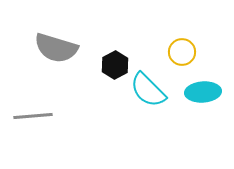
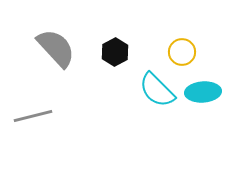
gray semicircle: rotated 150 degrees counterclockwise
black hexagon: moved 13 px up
cyan semicircle: moved 9 px right
gray line: rotated 9 degrees counterclockwise
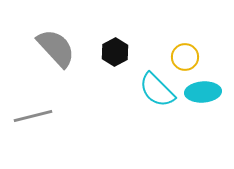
yellow circle: moved 3 px right, 5 px down
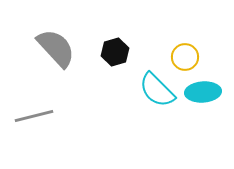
black hexagon: rotated 12 degrees clockwise
gray line: moved 1 px right
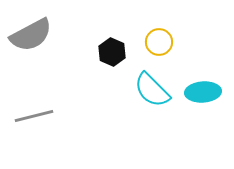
gray semicircle: moved 25 px left, 13 px up; rotated 105 degrees clockwise
black hexagon: moved 3 px left; rotated 20 degrees counterclockwise
yellow circle: moved 26 px left, 15 px up
cyan semicircle: moved 5 px left
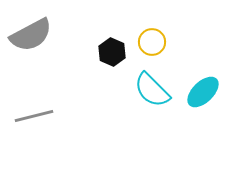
yellow circle: moved 7 px left
cyan ellipse: rotated 40 degrees counterclockwise
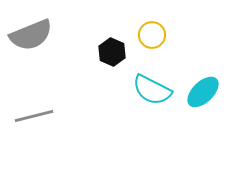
gray semicircle: rotated 6 degrees clockwise
yellow circle: moved 7 px up
cyan semicircle: rotated 18 degrees counterclockwise
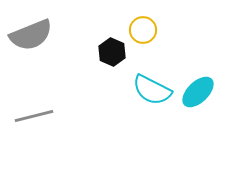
yellow circle: moved 9 px left, 5 px up
cyan ellipse: moved 5 px left
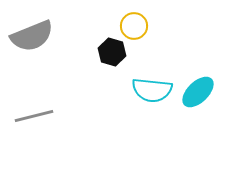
yellow circle: moved 9 px left, 4 px up
gray semicircle: moved 1 px right, 1 px down
black hexagon: rotated 8 degrees counterclockwise
cyan semicircle: rotated 21 degrees counterclockwise
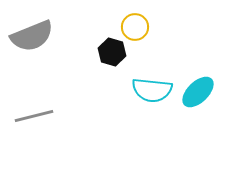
yellow circle: moved 1 px right, 1 px down
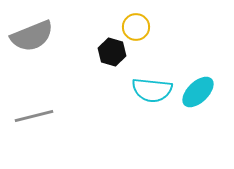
yellow circle: moved 1 px right
